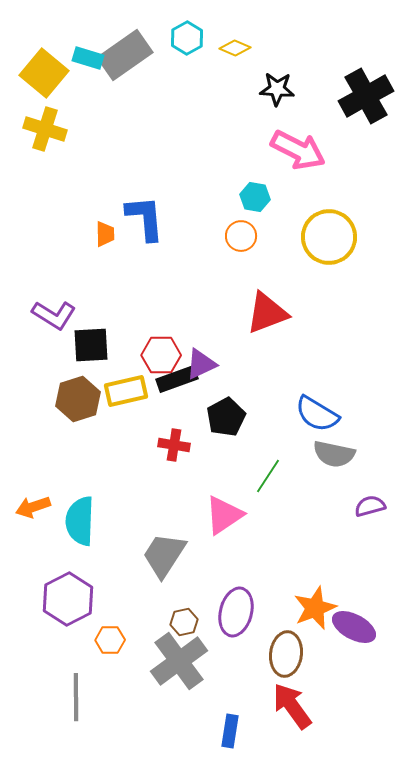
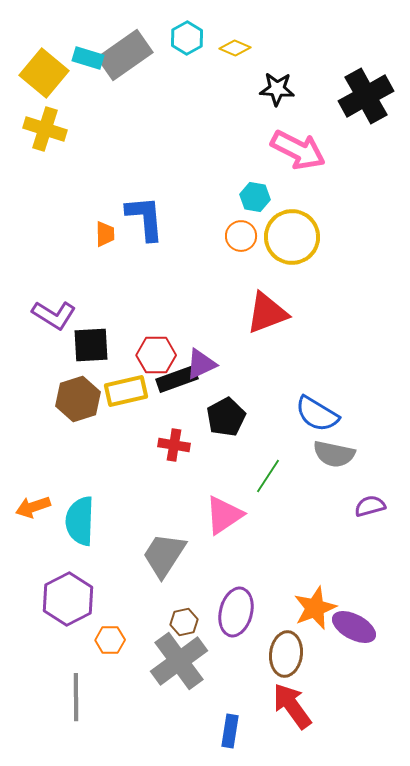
yellow circle at (329, 237): moved 37 px left
red hexagon at (161, 355): moved 5 px left
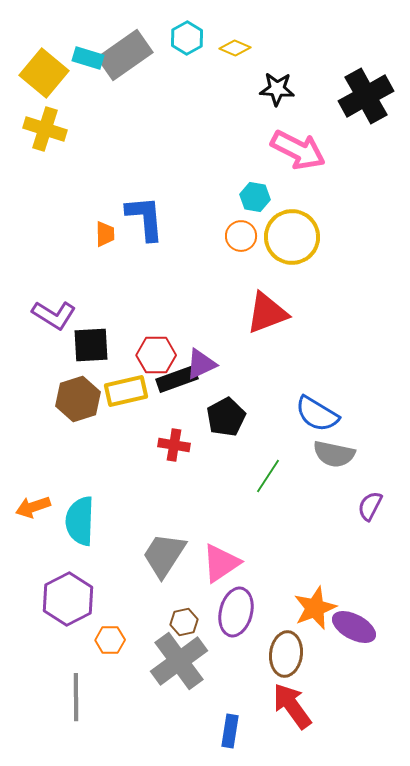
purple semicircle at (370, 506): rotated 48 degrees counterclockwise
pink triangle at (224, 515): moved 3 px left, 48 px down
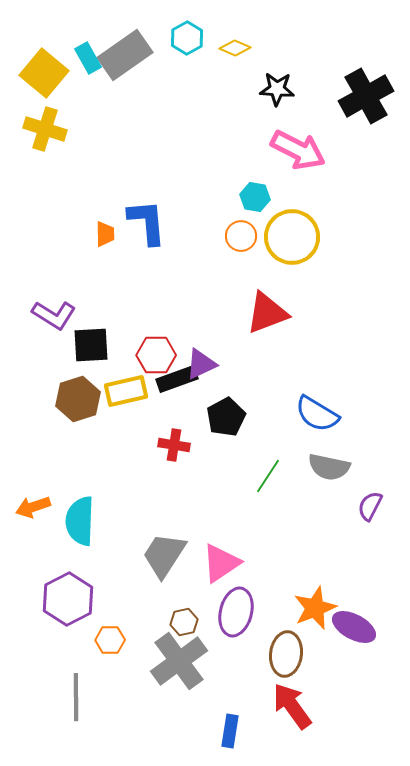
cyan rectangle at (88, 58): rotated 44 degrees clockwise
blue L-shape at (145, 218): moved 2 px right, 4 px down
gray semicircle at (334, 454): moved 5 px left, 13 px down
